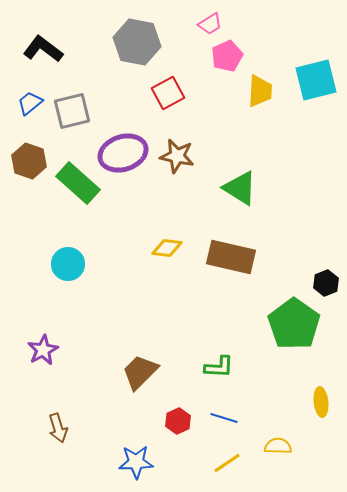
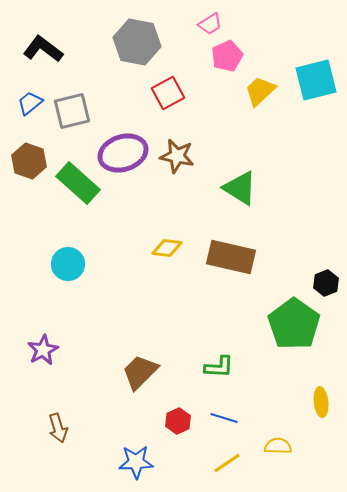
yellow trapezoid: rotated 136 degrees counterclockwise
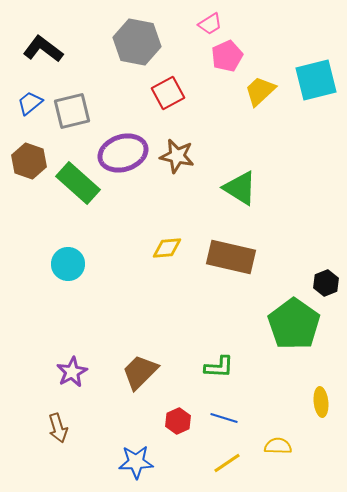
yellow diamond: rotated 12 degrees counterclockwise
purple star: moved 29 px right, 22 px down
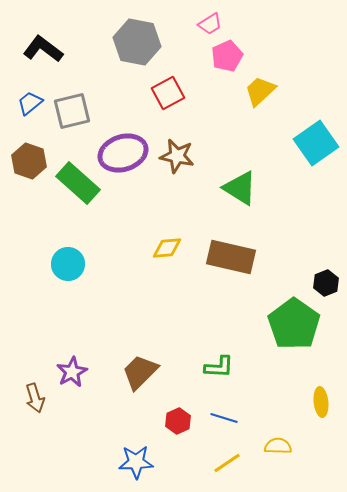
cyan square: moved 63 px down; rotated 21 degrees counterclockwise
brown arrow: moved 23 px left, 30 px up
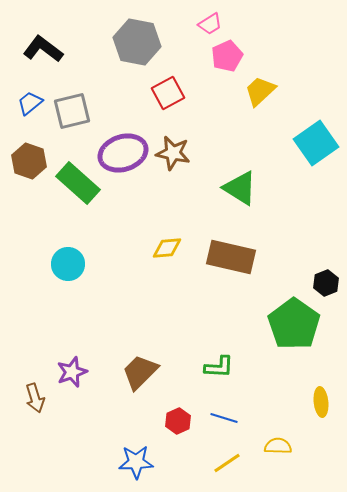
brown star: moved 4 px left, 3 px up
purple star: rotated 8 degrees clockwise
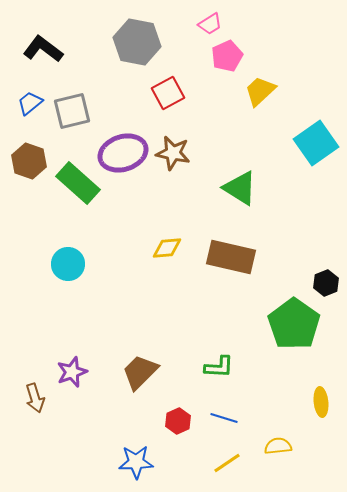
yellow semicircle: rotated 8 degrees counterclockwise
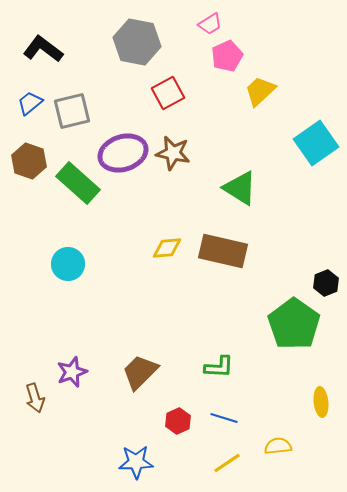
brown rectangle: moved 8 px left, 6 px up
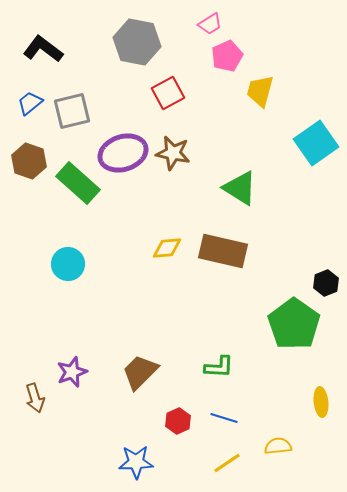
yellow trapezoid: rotated 32 degrees counterclockwise
